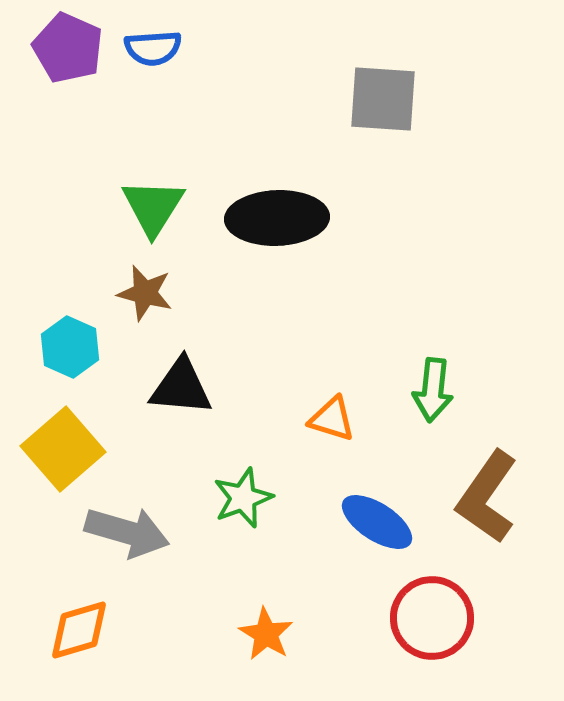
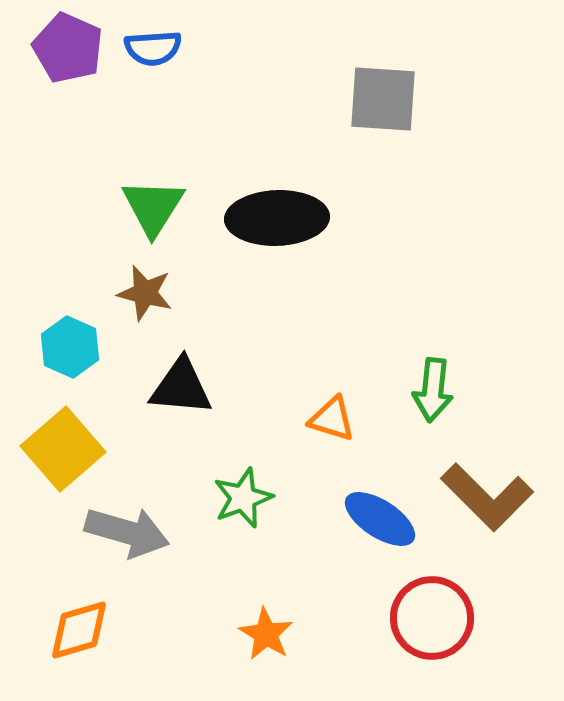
brown L-shape: rotated 80 degrees counterclockwise
blue ellipse: moved 3 px right, 3 px up
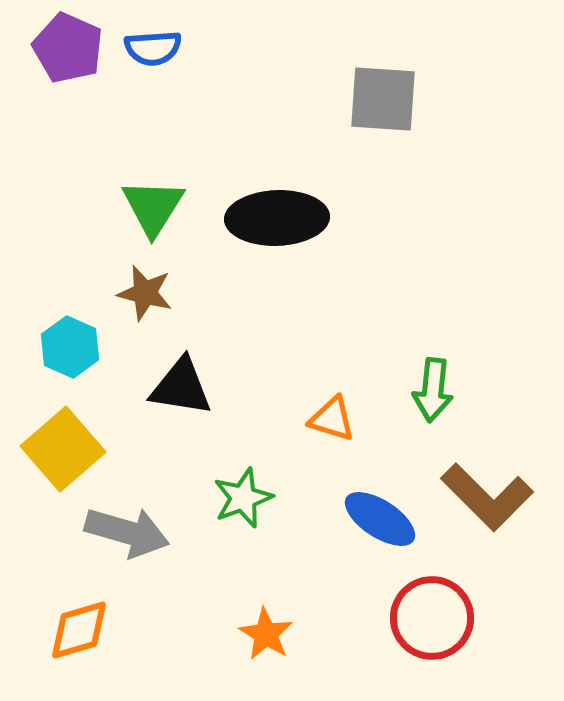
black triangle: rotated 4 degrees clockwise
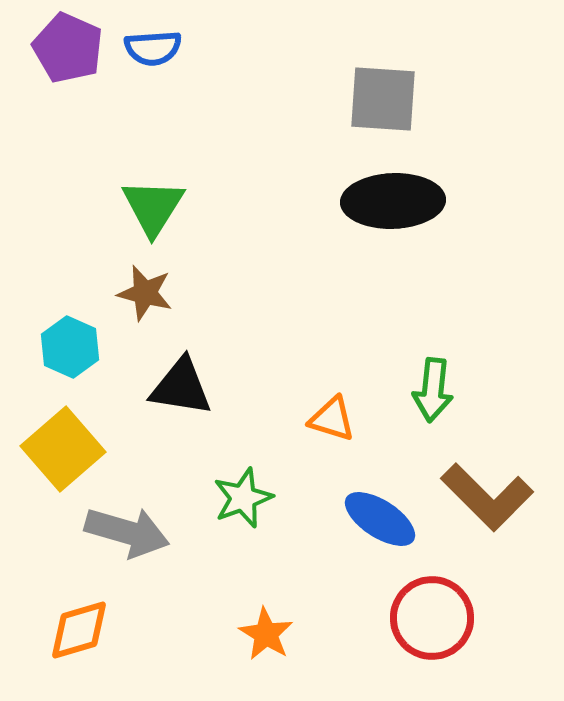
black ellipse: moved 116 px right, 17 px up
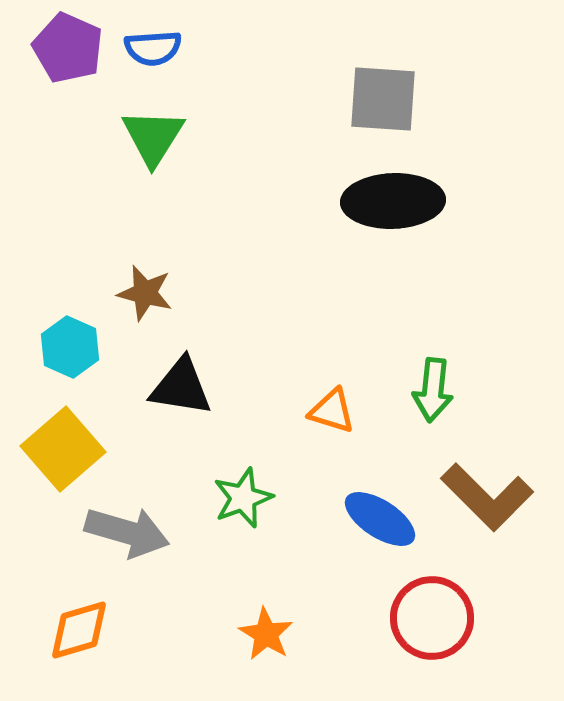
green triangle: moved 70 px up
orange triangle: moved 8 px up
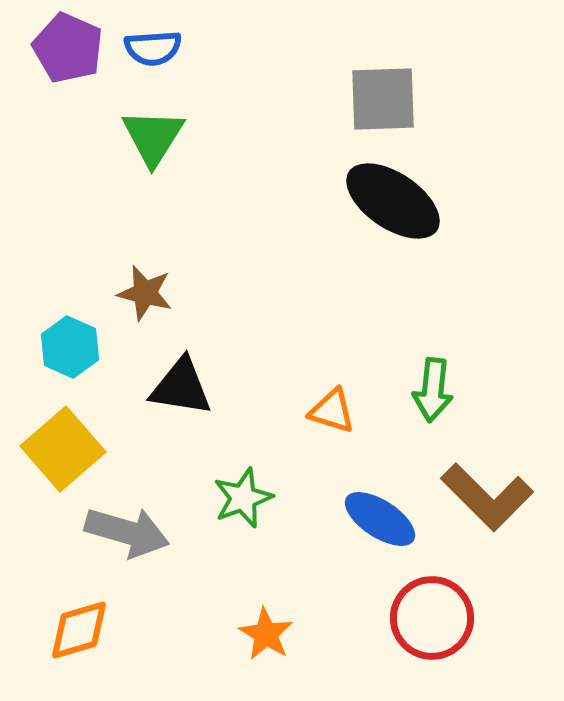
gray square: rotated 6 degrees counterclockwise
black ellipse: rotated 36 degrees clockwise
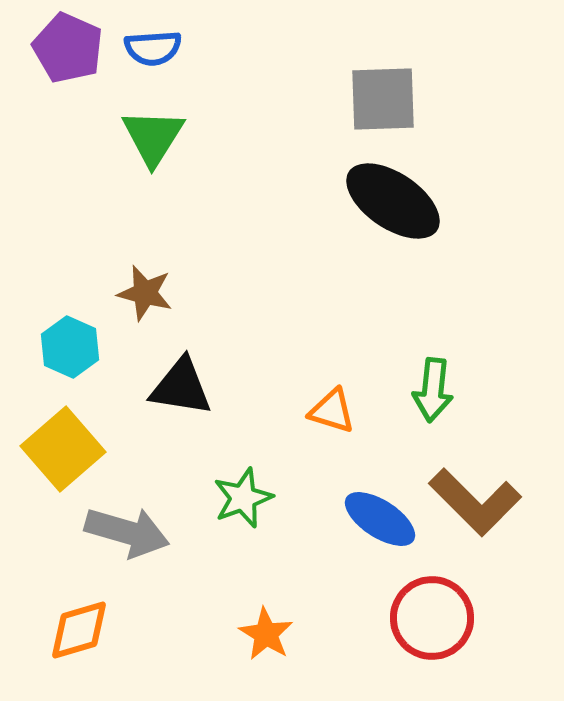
brown L-shape: moved 12 px left, 5 px down
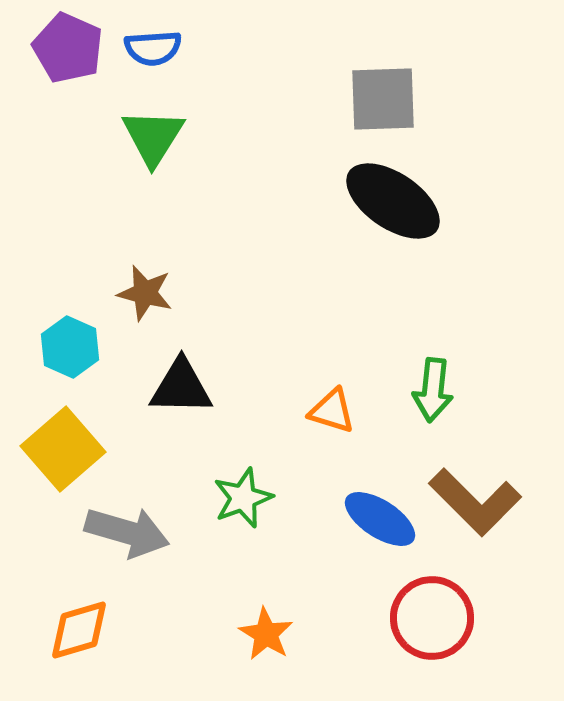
black triangle: rotated 8 degrees counterclockwise
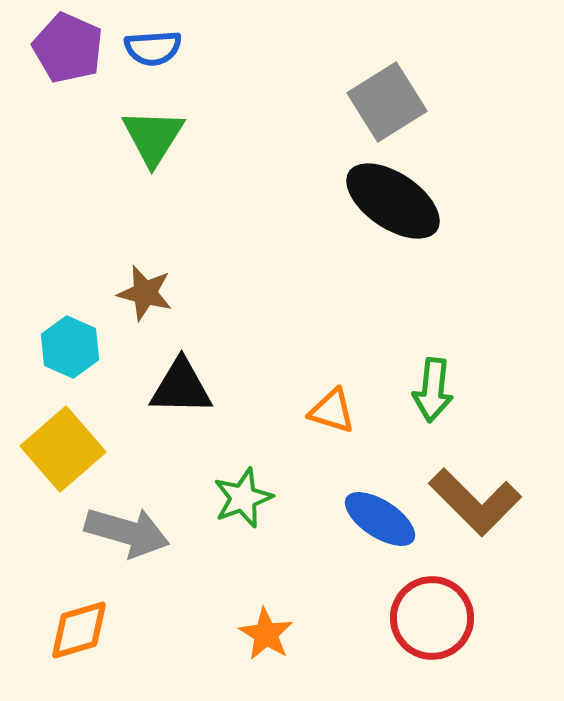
gray square: moved 4 px right, 3 px down; rotated 30 degrees counterclockwise
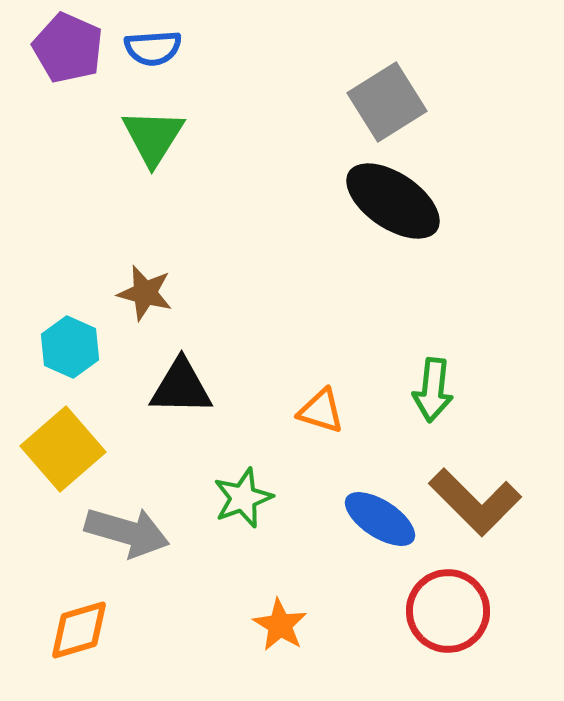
orange triangle: moved 11 px left
red circle: moved 16 px right, 7 px up
orange star: moved 14 px right, 9 px up
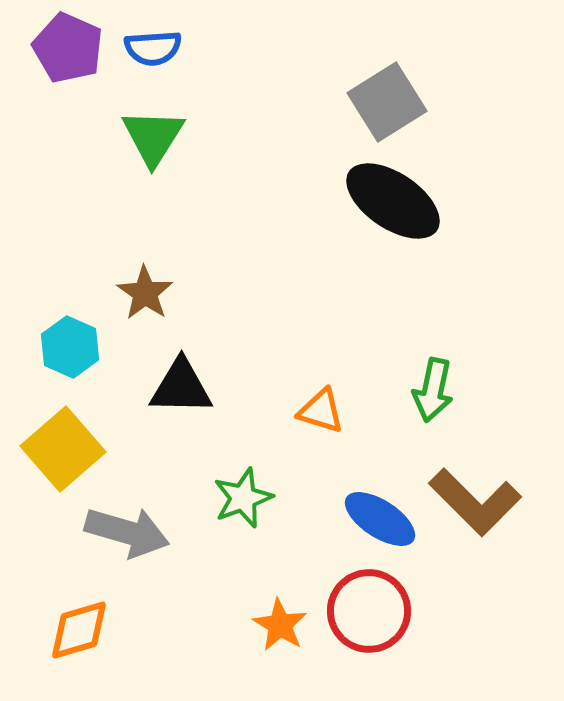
brown star: rotated 20 degrees clockwise
green arrow: rotated 6 degrees clockwise
red circle: moved 79 px left
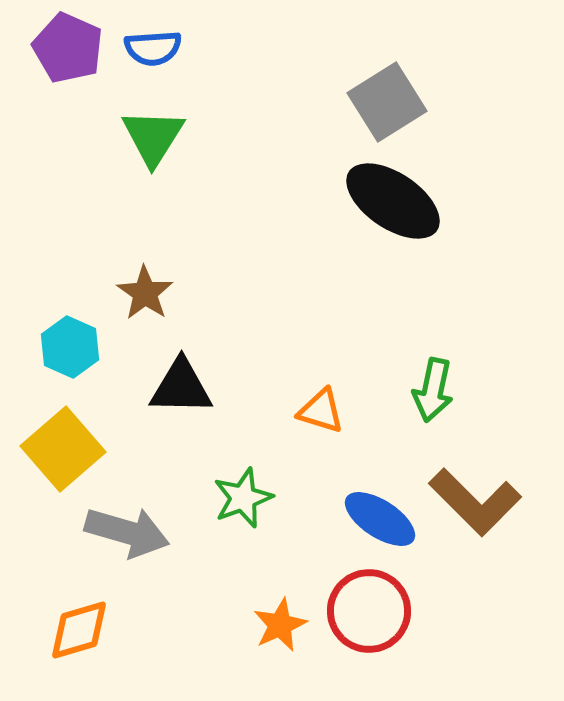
orange star: rotated 16 degrees clockwise
